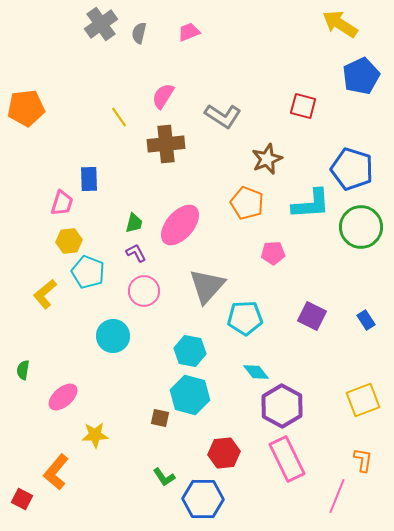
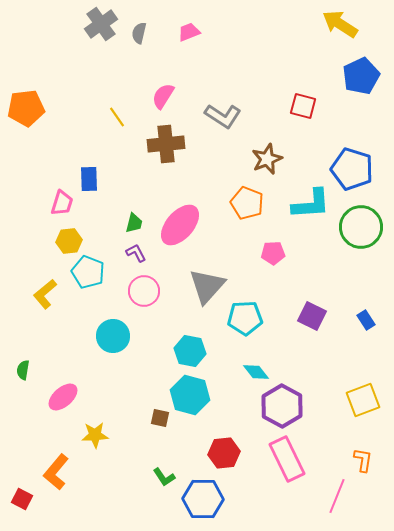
yellow line at (119, 117): moved 2 px left
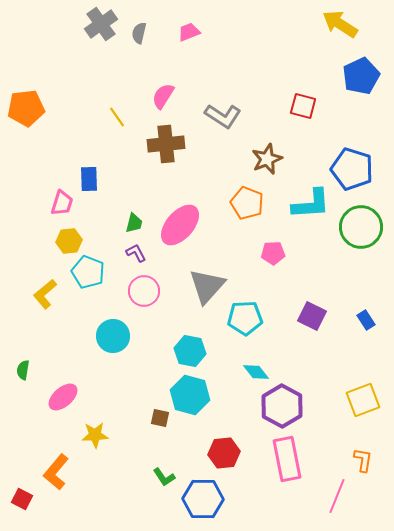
pink rectangle at (287, 459): rotated 15 degrees clockwise
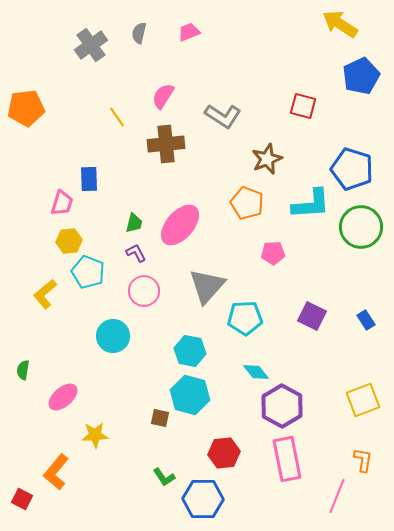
gray cross at (101, 24): moved 10 px left, 21 px down
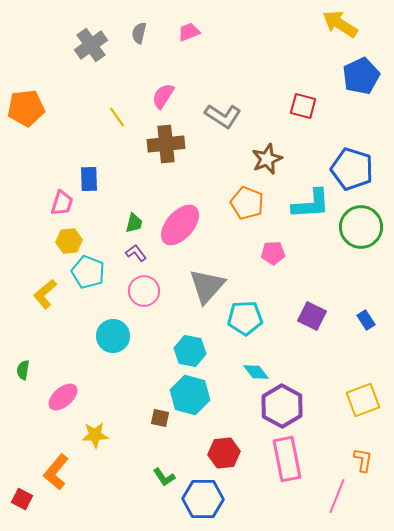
purple L-shape at (136, 253): rotated 10 degrees counterclockwise
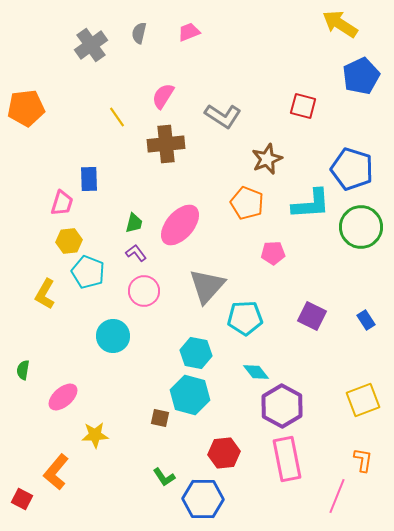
yellow L-shape at (45, 294): rotated 20 degrees counterclockwise
cyan hexagon at (190, 351): moved 6 px right, 2 px down
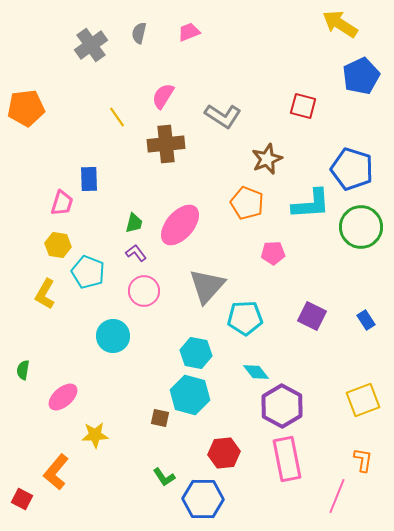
yellow hexagon at (69, 241): moved 11 px left, 4 px down; rotated 15 degrees clockwise
